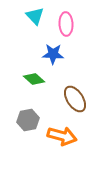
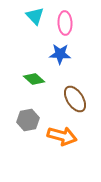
pink ellipse: moved 1 px left, 1 px up
blue star: moved 7 px right
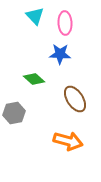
gray hexagon: moved 14 px left, 7 px up
orange arrow: moved 6 px right, 5 px down
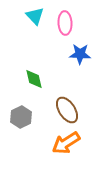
blue star: moved 20 px right
green diamond: rotated 35 degrees clockwise
brown ellipse: moved 8 px left, 11 px down
gray hexagon: moved 7 px right, 4 px down; rotated 15 degrees counterclockwise
orange arrow: moved 2 px left, 2 px down; rotated 132 degrees clockwise
